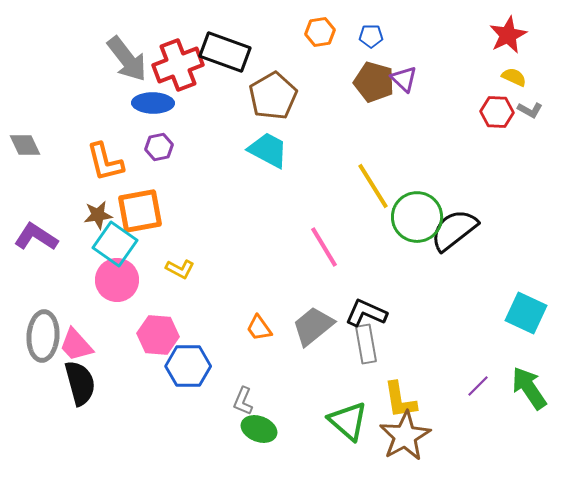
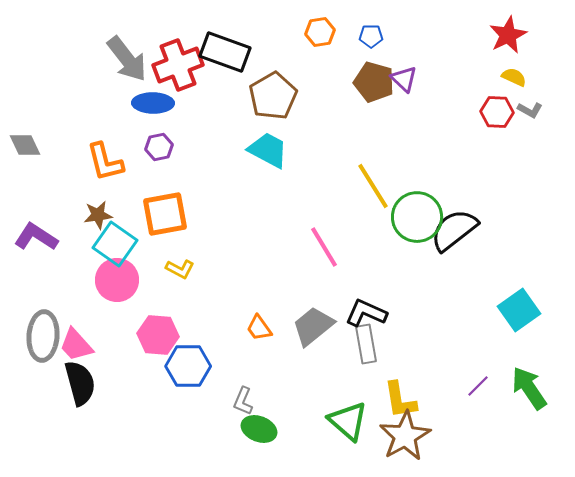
orange square at (140, 211): moved 25 px right, 3 px down
cyan square at (526, 313): moved 7 px left, 3 px up; rotated 30 degrees clockwise
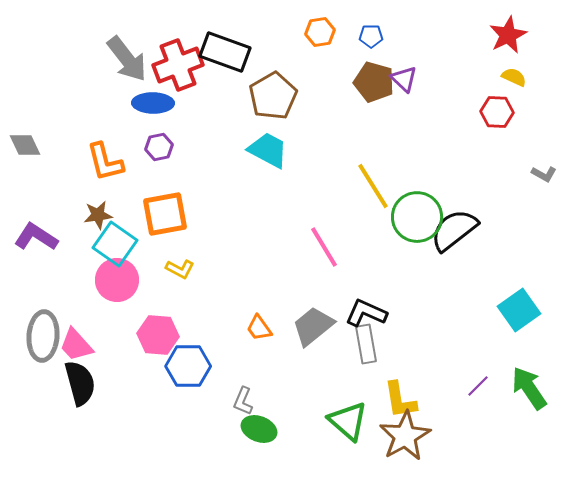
gray L-shape at (530, 110): moved 14 px right, 64 px down
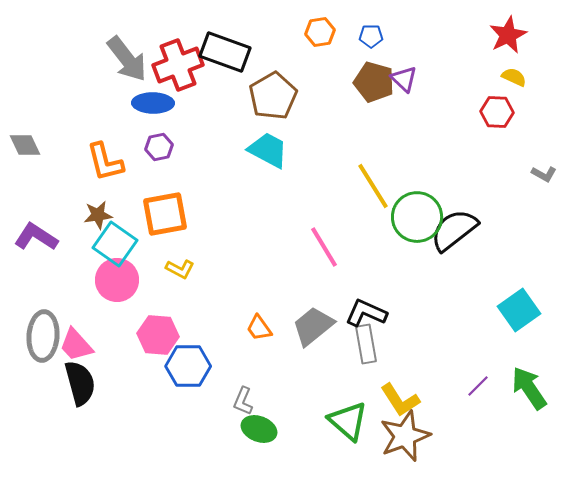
yellow L-shape at (400, 400): rotated 24 degrees counterclockwise
brown star at (405, 436): rotated 9 degrees clockwise
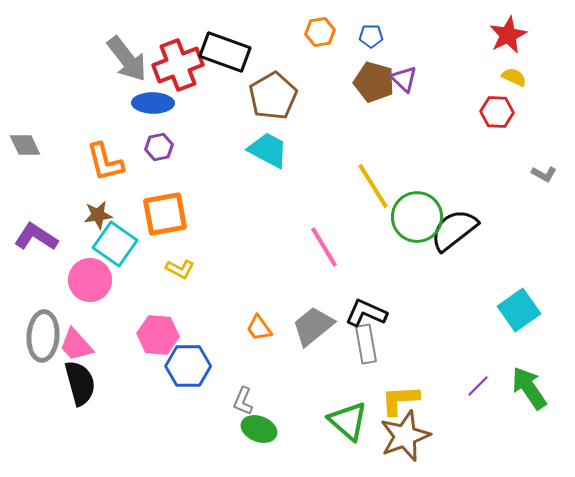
pink circle at (117, 280): moved 27 px left
yellow L-shape at (400, 400): rotated 120 degrees clockwise
